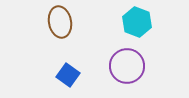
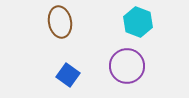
cyan hexagon: moved 1 px right
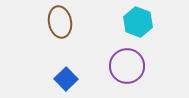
blue square: moved 2 px left, 4 px down; rotated 10 degrees clockwise
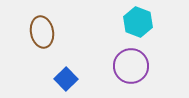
brown ellipse: moved 18 px left, 10 px down
purple circle: moved 4 px right
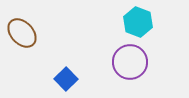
brown ellipse: moved 20 px left, 1 px down; rotated 32 degrees counterclockwise
purple circle: moved 1 px left, 4 px up
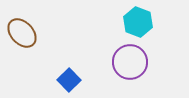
blue square: moved 3 px right, 1 px down
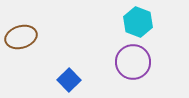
brown ellipse: moved 1 px left, 4 px down; rotated 64 degrees counterclockwise
purple circle: moved 3 px right
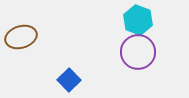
cyan hexagon: moved 2 px up
purple circle: moved 5 px right, 10 px up
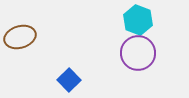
brown ellipse: moved 1 px left
purple circle: moved 1 px down
